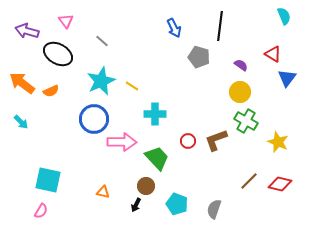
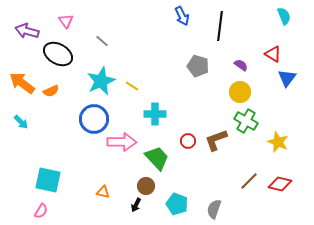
blue arrow: moved 8 px right, 12 px up
gray pentagon: moved 1 px left, 9 px down
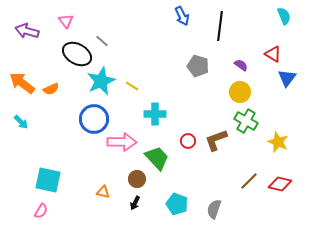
black ellipse: moved 19 px right
orange semicircle: moved 2 px up
brown circle: moved 9 px left, 7 px up
black arrow: moved 1 px left, 2 px up
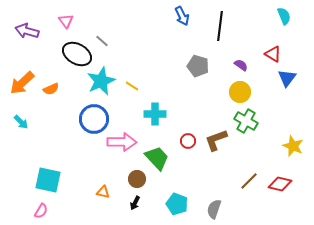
orange arrow: rotated 80 degrees counterclockwise
yellow star: moved 15 px right, 4 px down
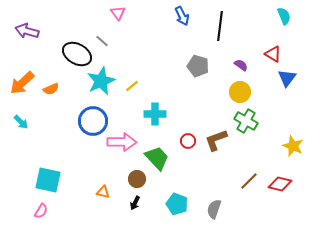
pink triangle: moved 52 px right, 8 px up
yellow line: rotated 72 degrees counterclockwise
blue circle: moved 1 px left, 2 px down
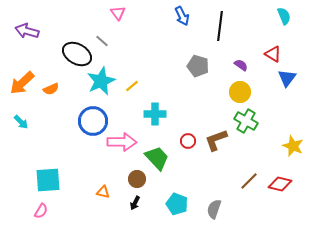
cyan square: rotated 16 degrees counterclockwise
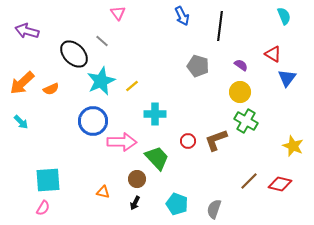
black ellipse: moved 3 px left; rotated 16 degrees clockwise
pink semicircle: moved 2 px right, 3 px up
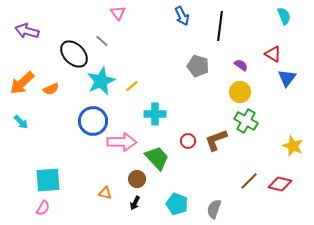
orange triangle: moved 2 px right, 1 px down
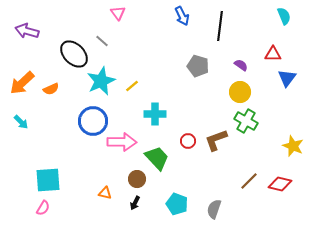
red triangle: rotated 30 degrees counterclockwise
